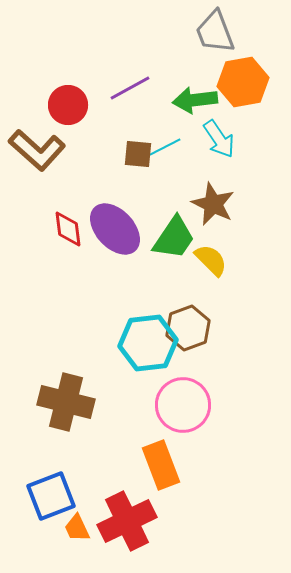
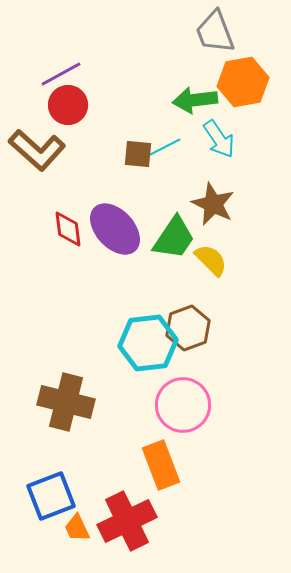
purple line: moved 69 px left, 14 px up
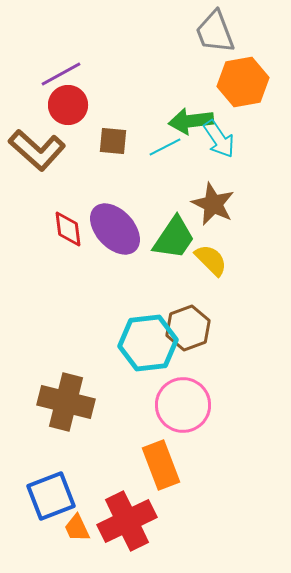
green arrow: moved 4 px left, 21 px down
brown square: moved 25 px left, 13 px up
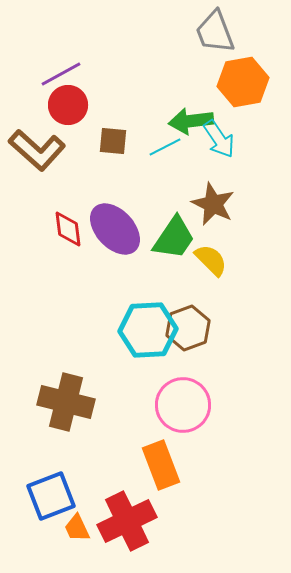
cyan hexagon: moved 13 px up; rotated 4 degrees clockwise
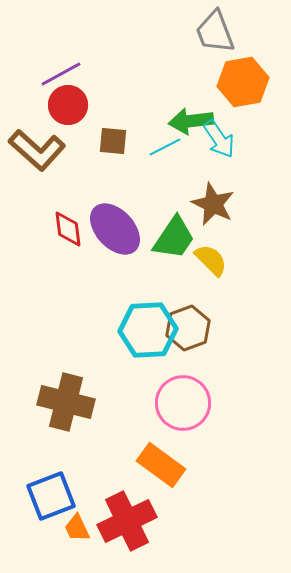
pink circle: moved 2 px up
orange rectangle: rotated 33 degrees counterclockwise
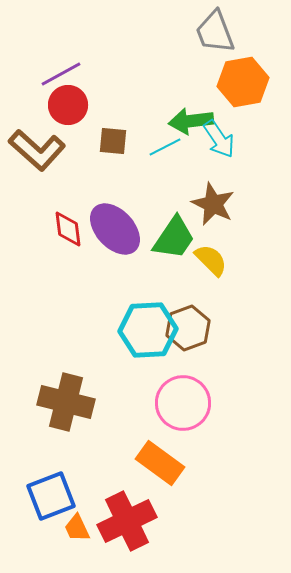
orange rectangle: moved 1 px left, 2 px up
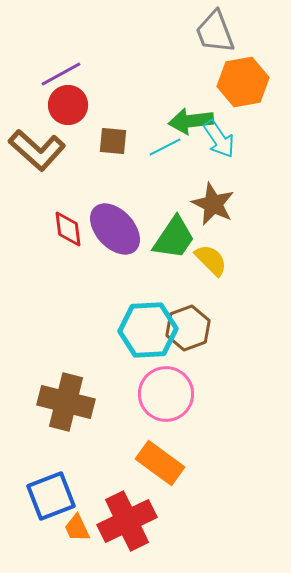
pink circle: moved 17 px left, 9 px up
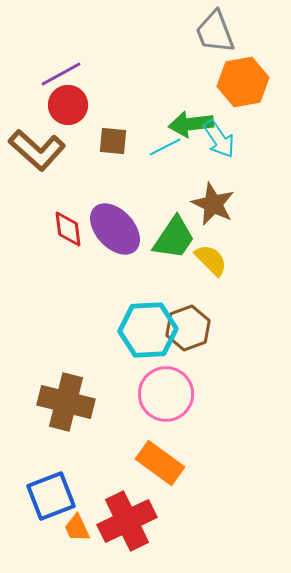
green arrow: moved 3 px down
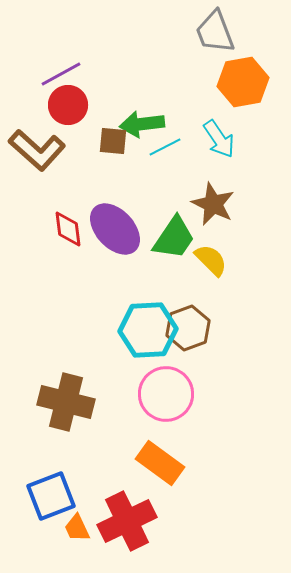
green arrow: moved 49 px left
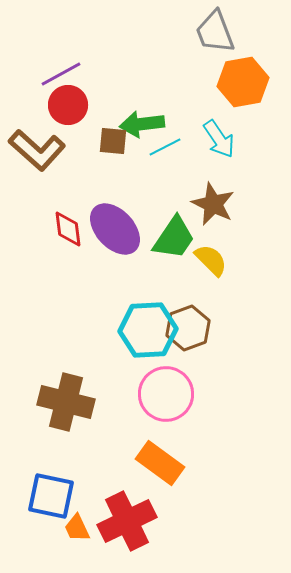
blue square: rotated 33 degrees clockwise
